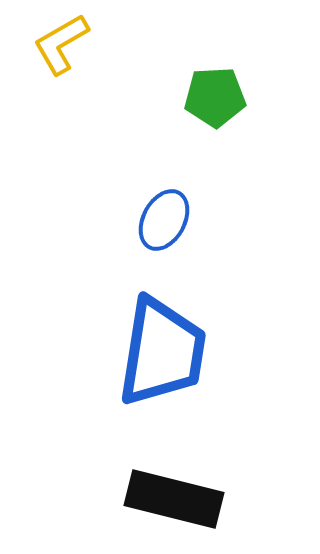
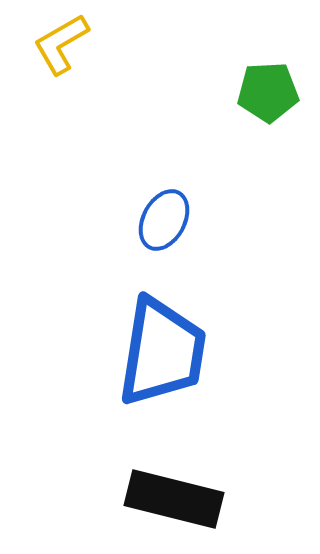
green pentagon: moved 53 px right, 5 px up
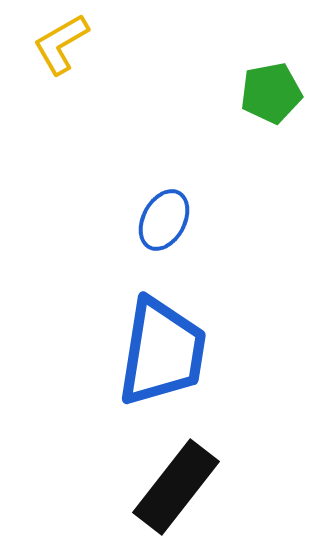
green pentagon: moved 3 px right, 1 px down; rotated 8 degrees counterclockwise
black rectangle: moved 2 px right, 12 px up; rotated 66 degrees counterclockwise
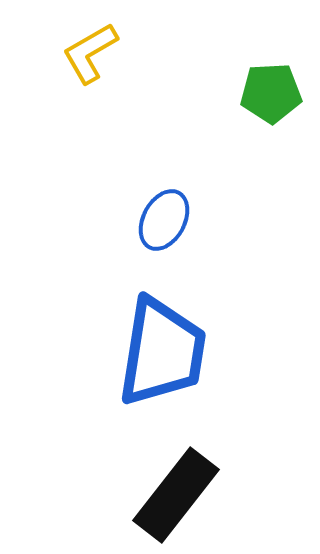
yellow L-shape: moved 29 px right, 9 px down
green pentagon: rotated 8 degrees clockwise
black rectangle: moved 8 px down
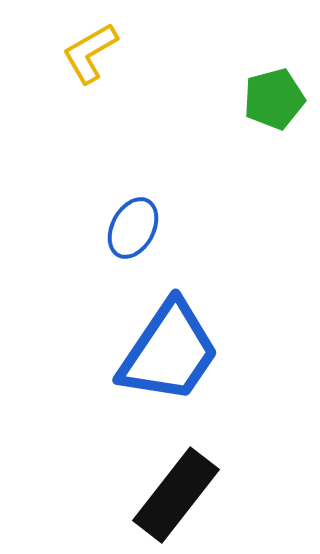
green pentagon: moved 3 px right, 6 px down; rotated 12 degrees counterclockwise
blue ellipse: moved 31 px left, 8 px down
blue trapezoid: moved 7 px right; rotated 25 degrees clockwise
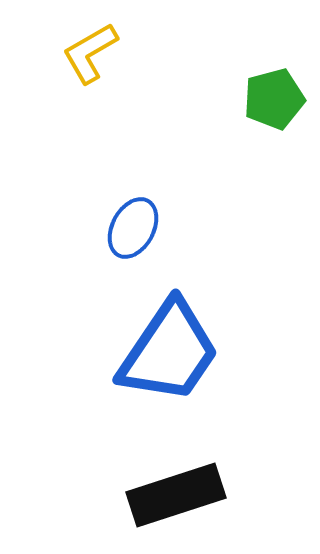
black rectangle: rotated 34 degrees clockwise
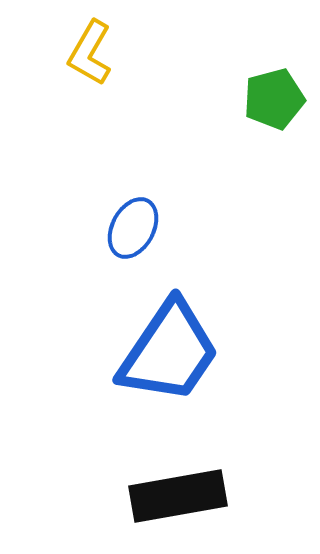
yellow L-shape: rotated 30 degrees counterclockwise
black rectangle: moved 2 px right, 1 px down; rotated 8 degrees clockwise
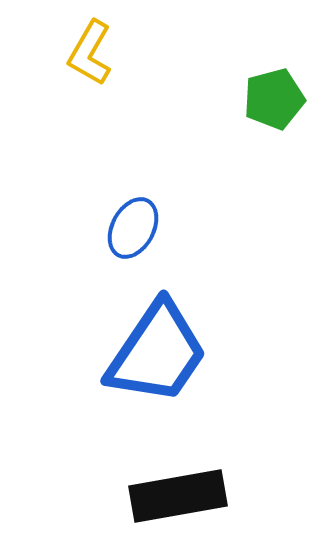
blue trapezoid: moved 12 px left, 1 px down
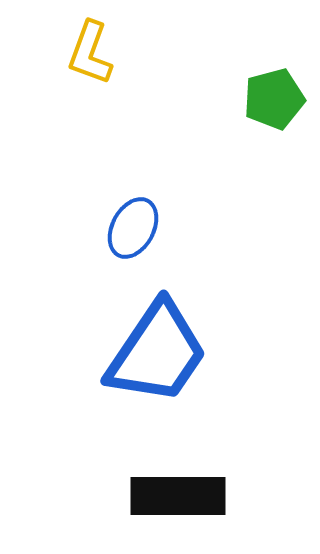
yellow L-shape: rotated 10 degrees counterclockwise
black rectangle: rotated 10 degrees clockwise
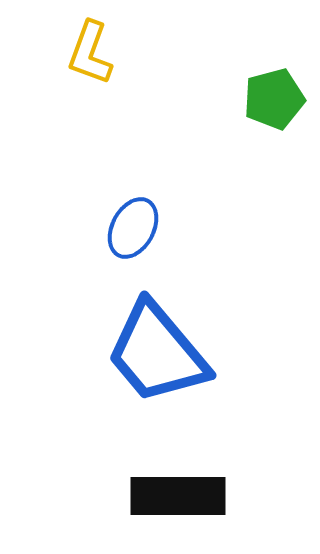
blue trapezoid: rotated 106 degrees clockwise
